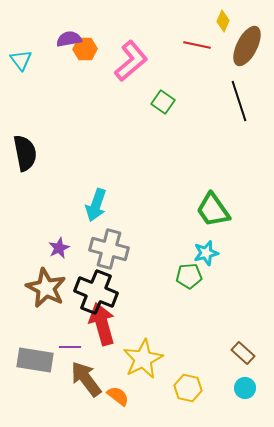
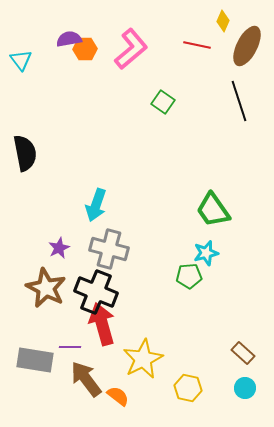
pink L-shape: moved 12 px up
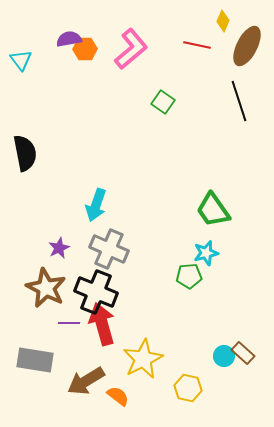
gray cross: rotated 9 degrees clockwise
purple line: moved 1 px left, 24 px up
brown arrow: moved 2 px down; rotated 84 degrees counterclockwise
cyan circle: moved 21 px left, 32 px up
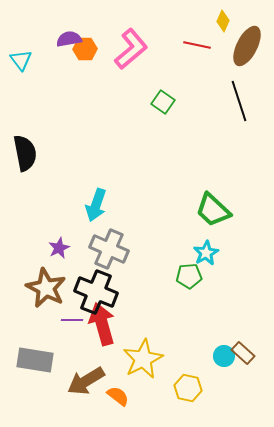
green trapezoid: rotated 12 degrees counterclockwise
cyan star: rotated 15 degrees counterclockwise
purple line: moved 3 px right, 3 px up
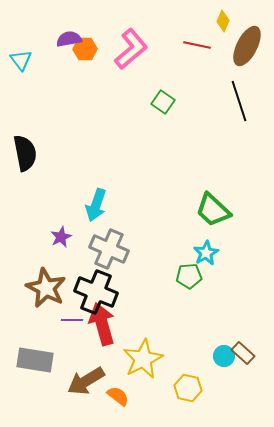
purple star: moved 2 px right, 11 px up
